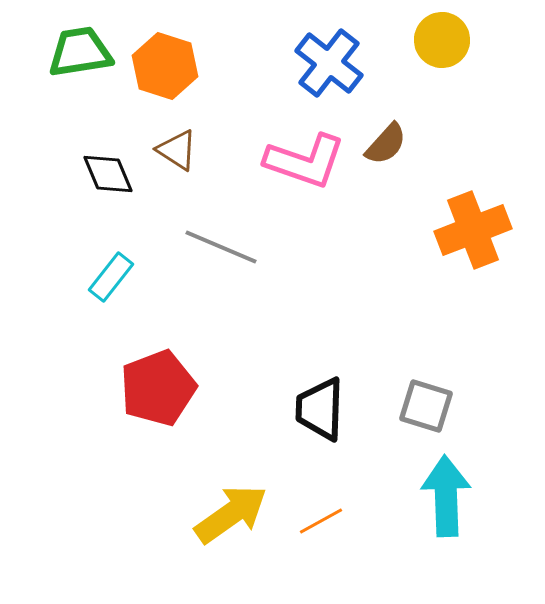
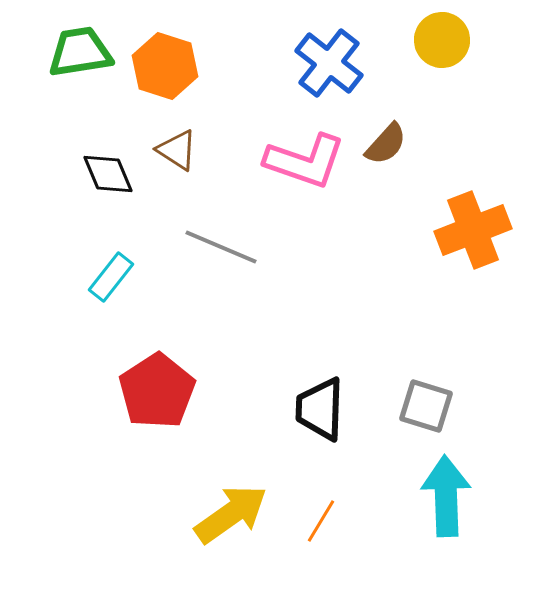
red pentagon: moved 1 px left, 3 px down; rotated 12 degrees counterclockwise
orange line: rotated 30 degrees counterclockwise
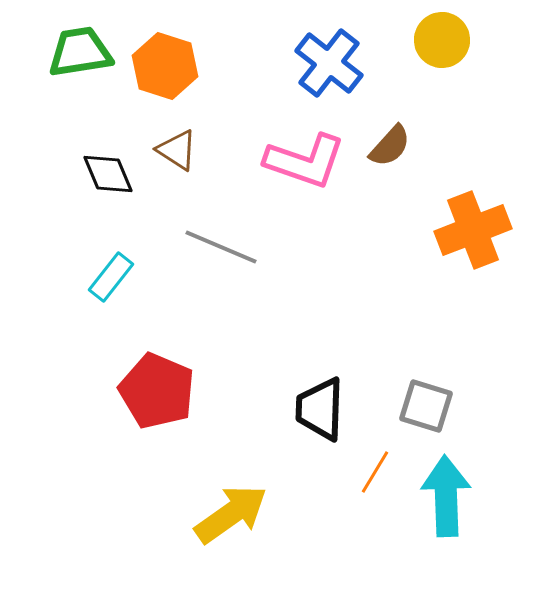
brown semicircle: moved 4 px right, 2 px down
red pentagon: rotated 16 degrees counterclockwise
orange line: moved 54 px right, 49 px up
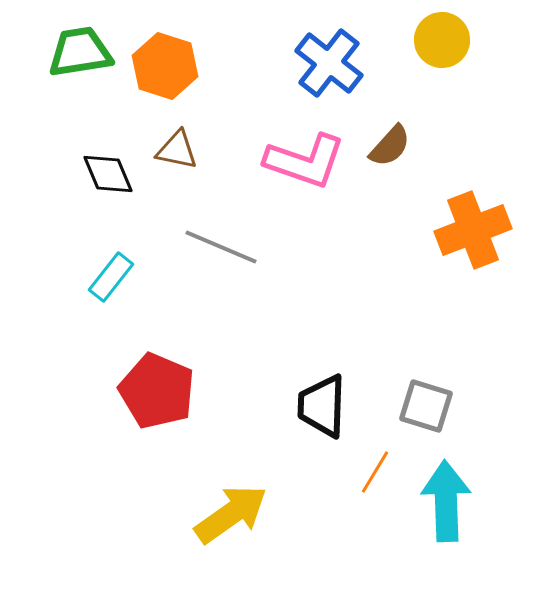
brown triangle: rotated 21 degrees counterclockwise
black trapezoid: moved 2 px right, 3 px up
cyan arrow: moved 5 px down
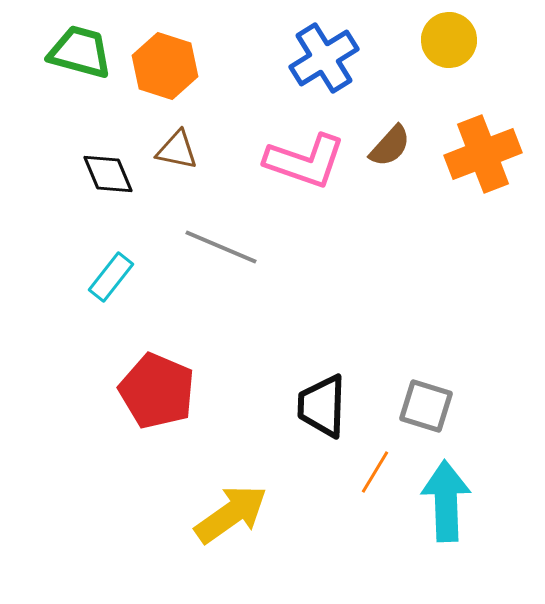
yellow circle: moved 7 px right
green trapezoid: rotated 24 degrees clockwise
blue cross: moved 5 px left, 5 px up; rotated 20 degrees clockwise
orange cross: moved 10 px right, 76 px up
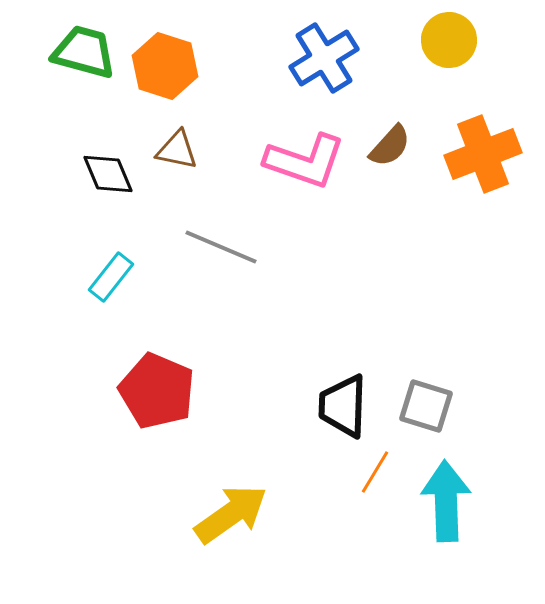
green trapezoid: moved 4 px right
black trapezoid: moved 21 px right
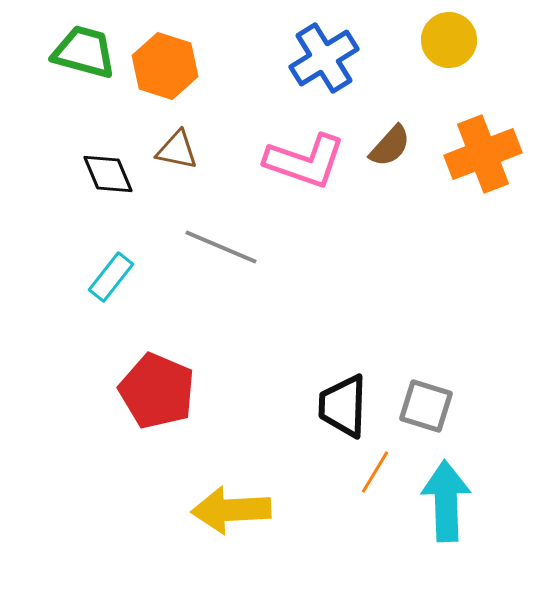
yellow arrow: moved 4 px up; rotated 148 degrees counterclockwise
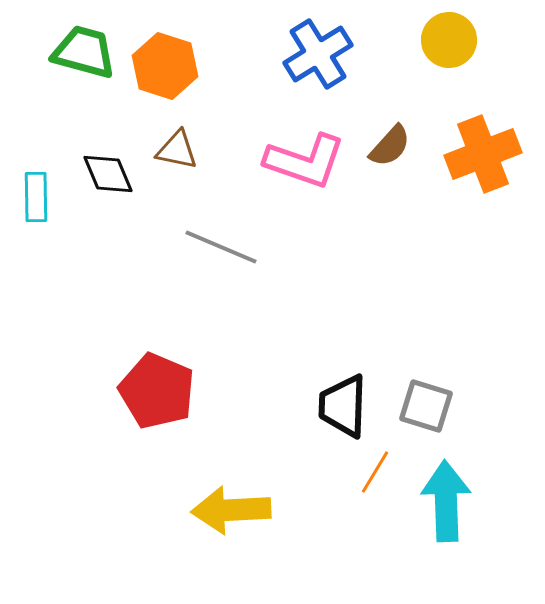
blue cross: moved 6 px left, 4 px up
cyan rectangle: moved 75 px left, 80 px up; rotated 39 degrees counterclockwise
